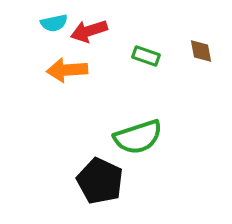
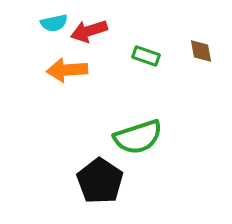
black pentagon: rotated 9 degrees clockwise
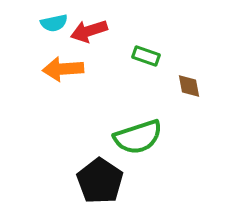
brown diamond: moved 12 px left, 35 px down
orange arrow: moved 4 px left, 1 px up
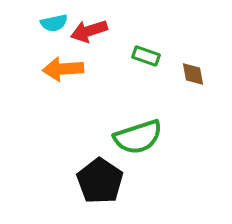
brown diamond: moved 4 px right, 12 px up
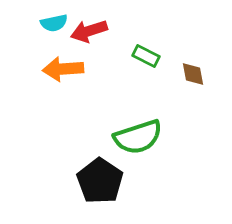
green rectangle: rotated 8 degrees clockwise
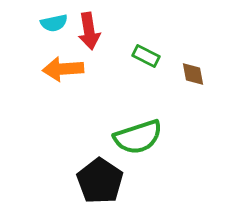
red arrow: rotated 81 degrees counterclockwise
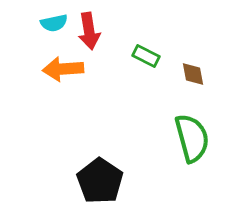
green semicircle: moved 54 px right, 1 px down; rotated 87 degrees counterclockwise
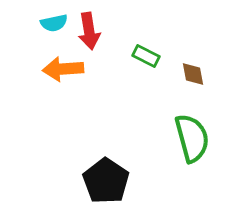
black pentagon: moved 6 px right
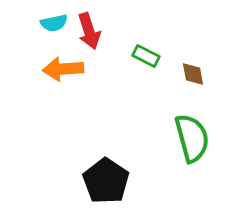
red arrow: rotated 9 degrees counterclockwise
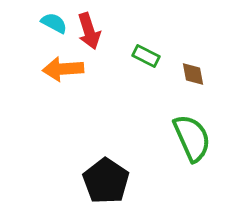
cyan semicircle: rotated 140 degrees counterclockwise
green semicircle: rotated 9 degrees counterclockwise
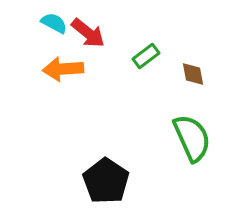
red arrow: moved 1 px left, 2 px down; rotated 33 degrees counterclockwise
green rectangle: rotated 64 degrees counterclockwise
